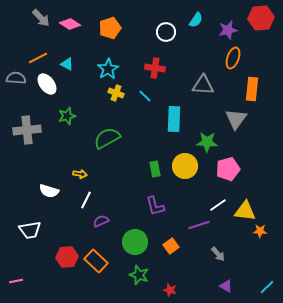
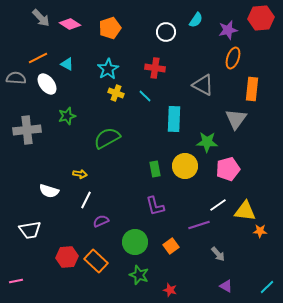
gray triangle at (203, 85): rotated 25 degrees clockwise
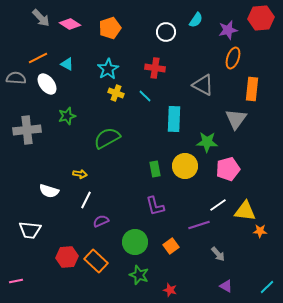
white trapezoid at (30, 230): rotated 15 degrees clockwise
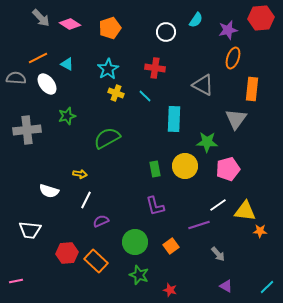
red hexagon at (67, 257): moved 4 px up
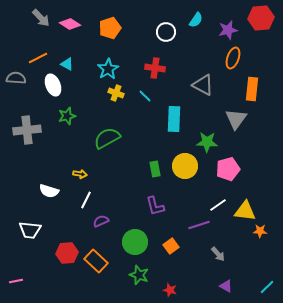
white ellipse at (47, 84): moved 6 px right, 1 px down; rotated 15 degrees clockwise
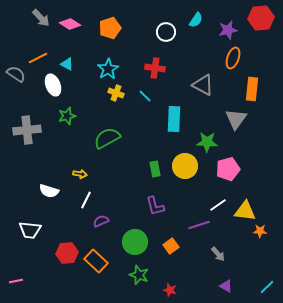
gray semicircle at (16, 78): moved 4 px up; rotated 30 degrees clockwise
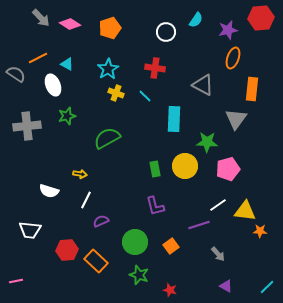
gray cross at (27, 130): moved 4 px up
red hexagon at (67, 253): moved 3 px up
